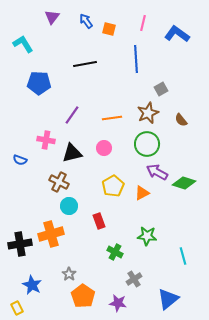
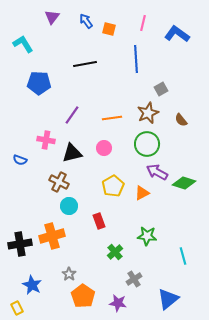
orange cross: moved 1 px right, 2 px down
green cross: rotated 21 degrees clockwise
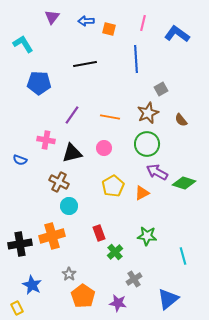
blue arrow: rotated 56 degrees counterclockwise
orange line: moved 2 px left, 1 px up; rotated 18 degrees clockwise
red rectangle: moved 12 px down
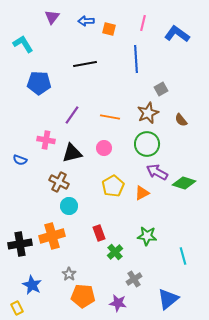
orange pentagon: rotated 30 degrees counterclockwise
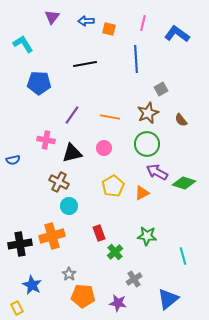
blue semicircle: moved 7 px left; rotated 32 degrees counterclockwise
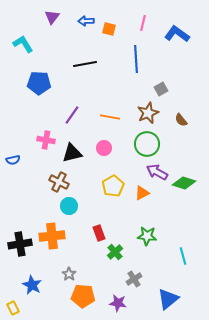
orange cross: rotated 10 degrees clockwise
yellow rectangle: moved 4 px left
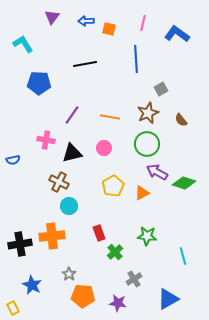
blue triangle: rotated 10 degrees clockwise
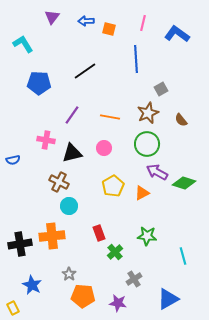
black line: moved 7 px down; rotated 25 degrees counterclockwise
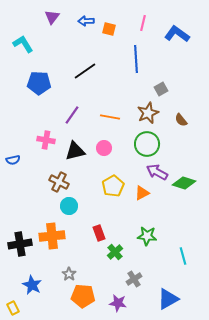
black triangle: moved 3 px right, 2 px up
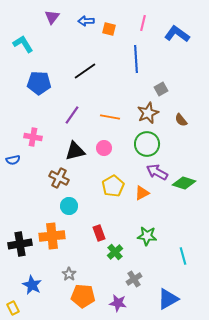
pink cross: moved 13 px left, 3 px up
brown cross: moved 4 px up
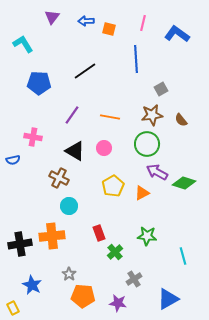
brown star: moved 4 px right, 2 px down; rotated 15 degrees clockwise
black triangle: rotated 45 degrees clockwise
